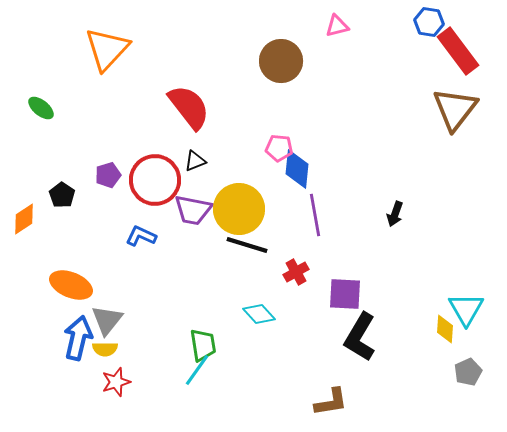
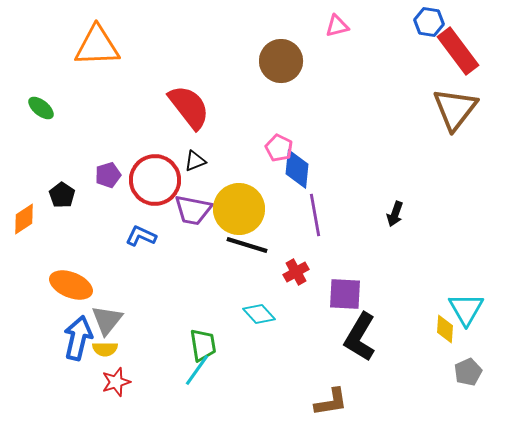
orange triangle: moved 10 px left, 3 px up; rotated 45 degrees clockwise
pink pentagon: rotated 20 degrees clockwise
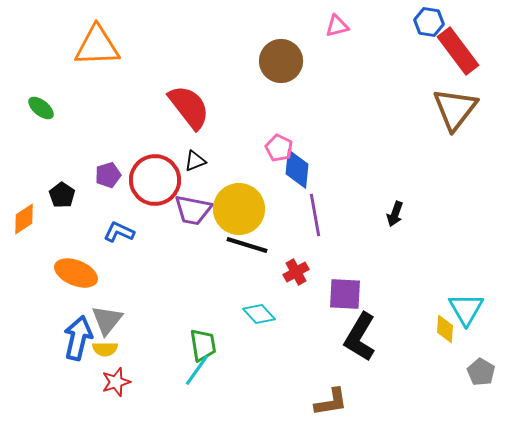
blue L-shape: moved 22 px left, 4 px up
orange ellipse: moved 5 px right, 12 px up
gray pentagon: moved 13 px right; rotated 16 degrees counterclockwise
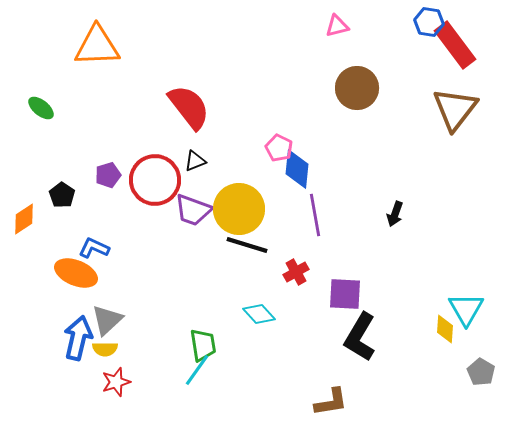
red rectangle: moved 3 px left, 6 px up
brown circle: moved 76 px right, 27 px down
purple trapezoid: rotated 9 degrees clockwise
blue L-shape: moved 25 px left, 16 px down
gray triangle: rotated 8 degrees clockwise
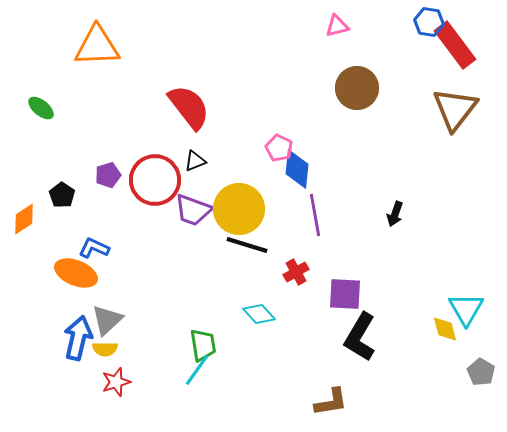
yellow diamond: rotated 20 degrees counterclockwise
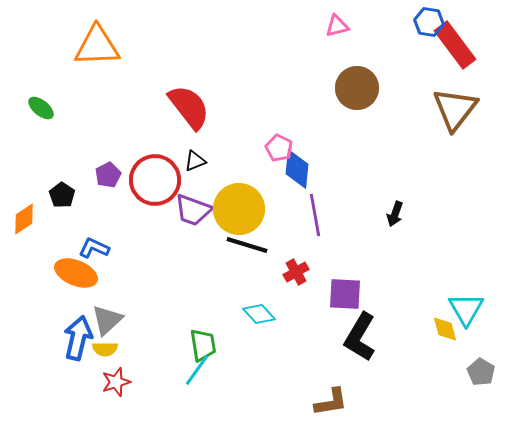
purple pentagon: rotated 10 degrees counterclockwise
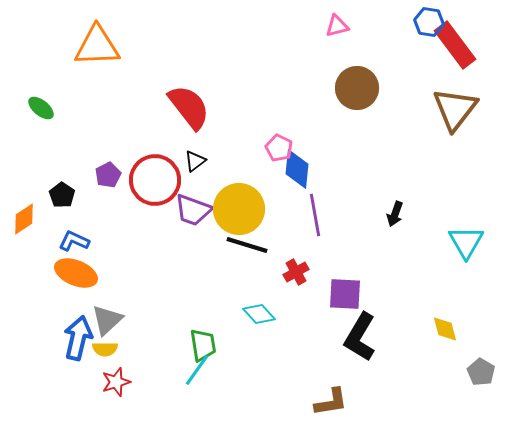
black triangle: rotated 15 degrees counterclockwise
blue L-shape: moved 20 px left, 7 px up
cyan triangle: moved 67 px up
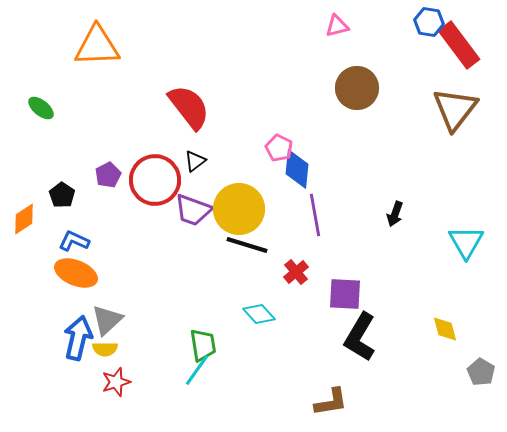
red rectangle: moved 4 px right
red cross: rotated 10 degrees counterclockwise
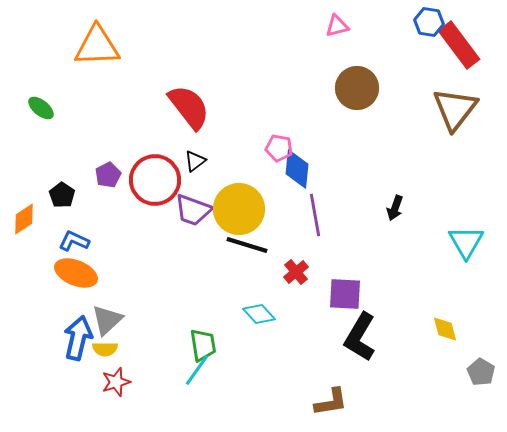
pink pentagon: rotated 16 degrees counterclockwise
black arrow: moved 6 px up
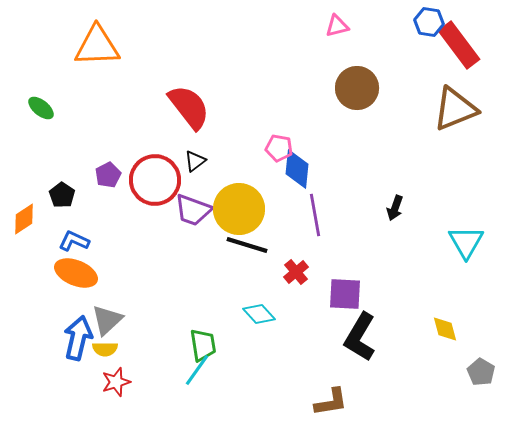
brown triangle: rotated 30 degrees clockwise
